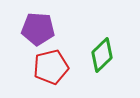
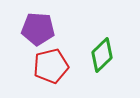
red pentagon: moved 1 px up
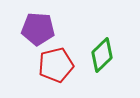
red pentagon: moved 5 px right, 1 px up
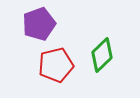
purple pentagon: moved 1 px right, 5 px up; rotated 24 degrees counterclockwise
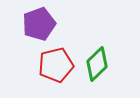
green diamond: moved 5 px left, 9 px down
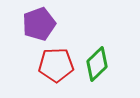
red pentagon: rotated 12 degrees clockwise
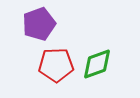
green diamond: rotated 24 degrees clockwise
